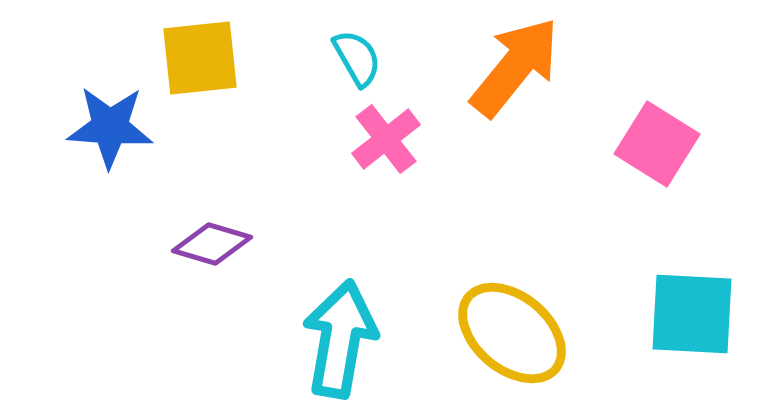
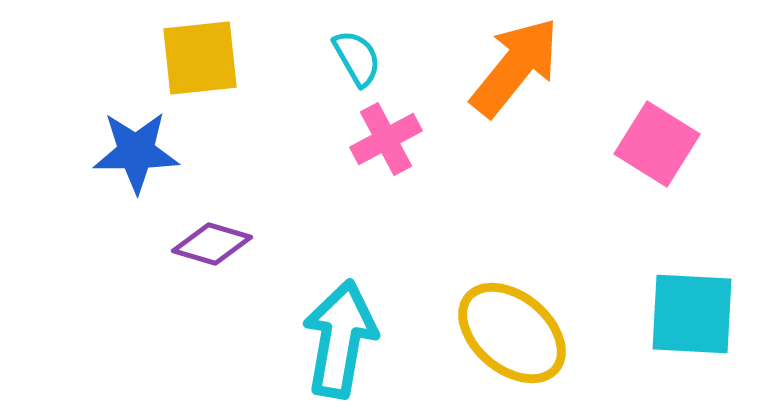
blue star: moved 26 px right, 25 px down; rotated 4 degrees counterclockwise
pink cross: rotated 10 degrees clockwise
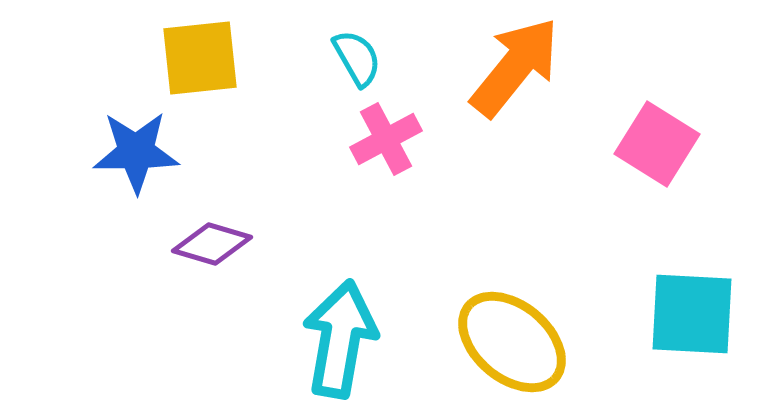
yellow ellipse: moved 9 px down
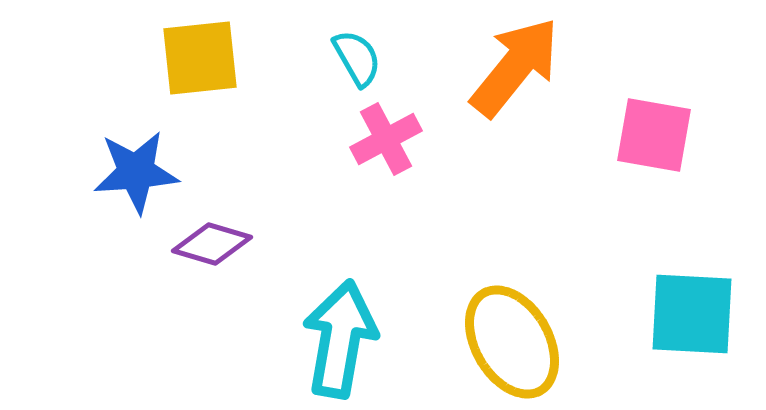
pink square: moved 3 px left, 9 px up; rotated 22 degrees counterclockwise
blue star: moved 20 px down; rotated 4 degrees counterclockwise
yellow ellipse: rotated 20 degrees clockwise
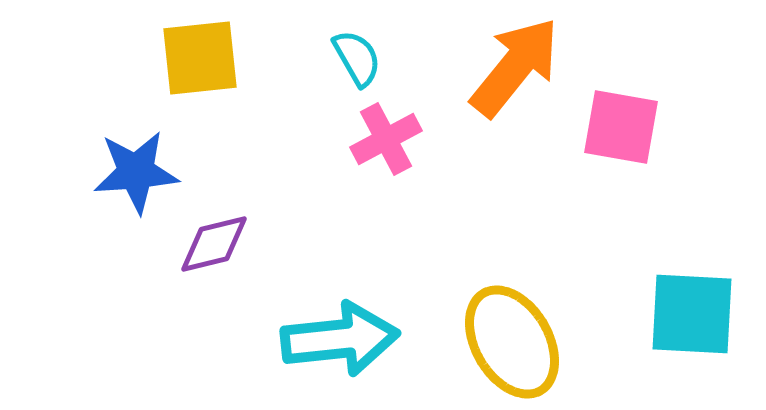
pink square: moved 33 px left, 8 px up
purple diamond: moved 2 px right; rotated 30 degrees counterclockwise
cyan arrow: rotated 74 degrees clockwise
